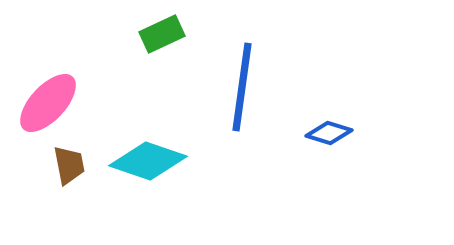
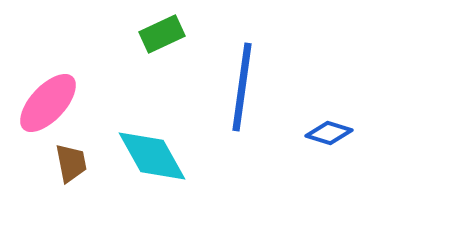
cyan diamond: moved 4 px right, 5 px up; rotated 42 degrees clockwise
brown trapezoid: moved 2 px right, 2 px up
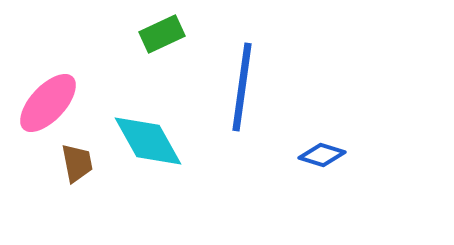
blue diamond: moved 7 px left, 22 px down
cyan diamond: moved 4 px left, 15 px up
brown trapezoid: moved 6 px right
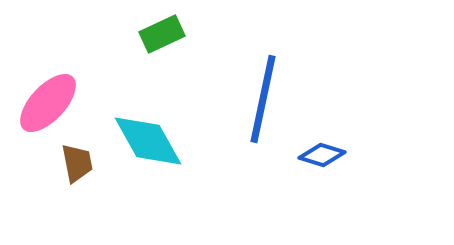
blue line: moved 21 px right, 12 px down; rotated 4 degrees clockwise
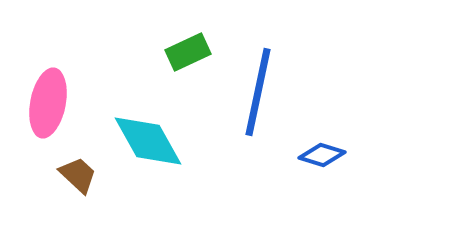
green rectangle: moved 26 px right, 18 px down
blue line: moved 5 px left, 7 px up
pink ellipse: rotated 32 degrees counterclockwise
brown trapezoid: moved 1 px right, 12 px down; rotated 36 degrees counterclockwise
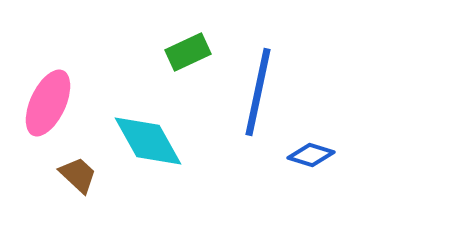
pink ellipse: rotated 14 degrees clockwise
blue diamond: moved 11 px left
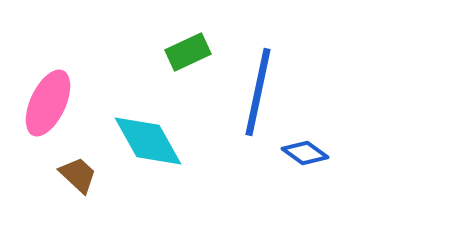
blue diamond: moved 6 px left, 2 px up; rotated 18 degrees clockwise
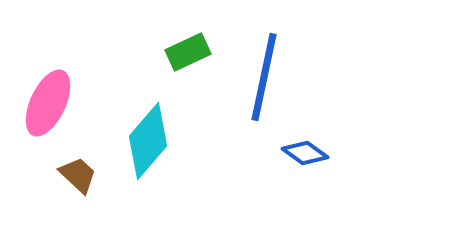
blue line: moved 6 px right, 15 px up
cyan diamond: rotated 70 degrees clockwise
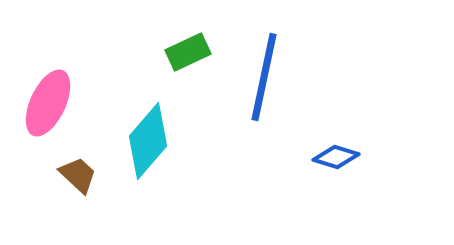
blue diamond: moved 31 px right, 4 px down; rotated 18 degrees counterclockwise
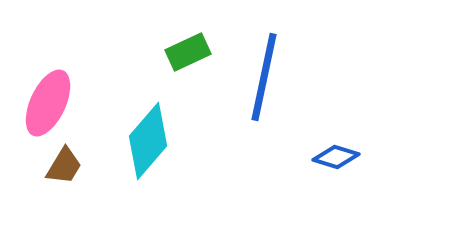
brown trapezoid: moved 14 px left, 9 px up; rotated 78 degrees clockwise
